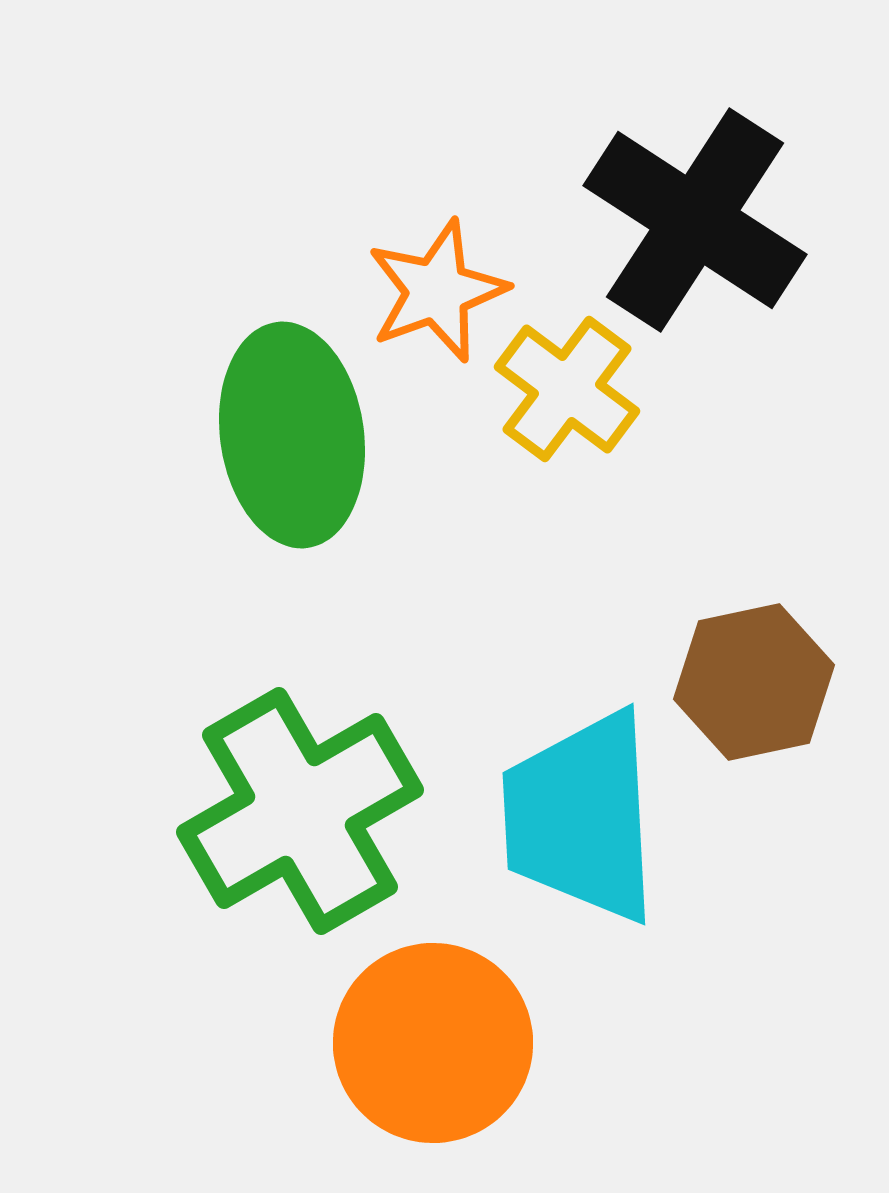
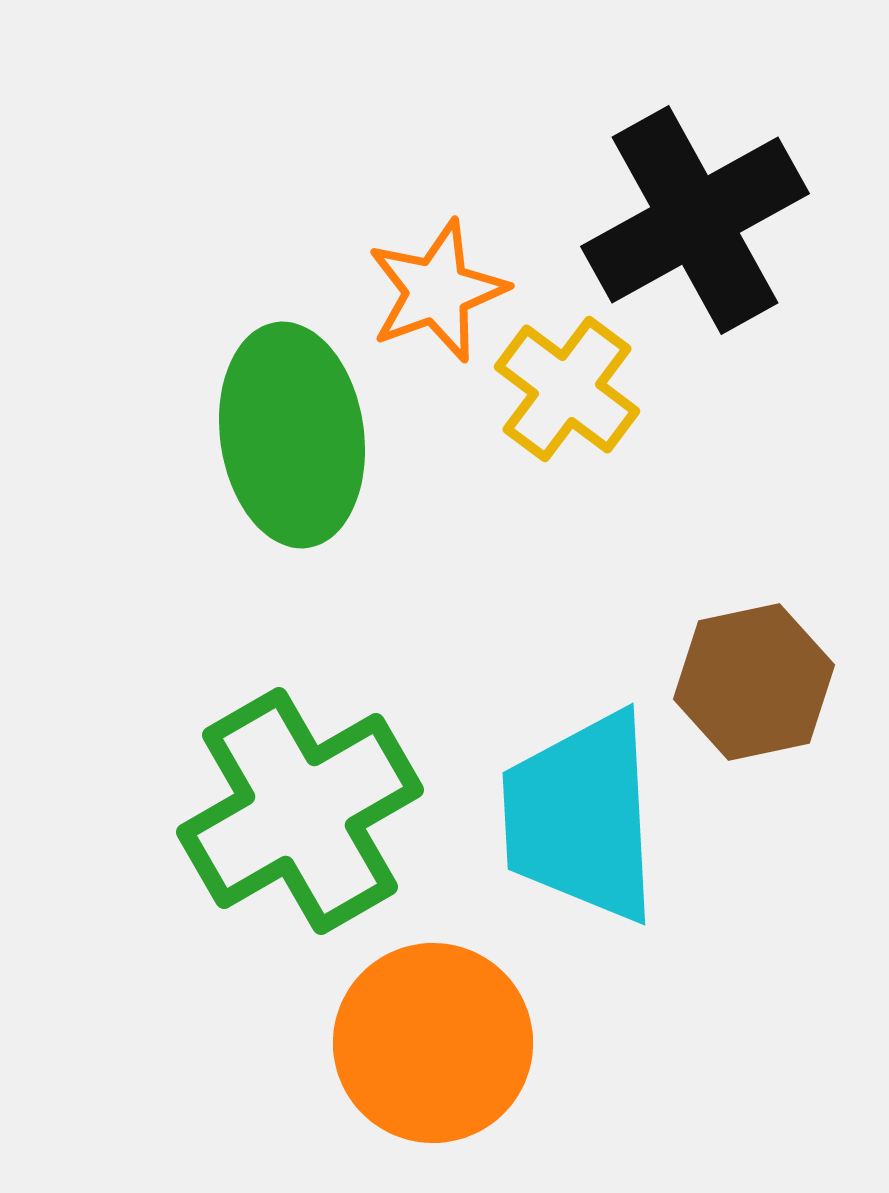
black cross: rotated 28 degrees clockwise
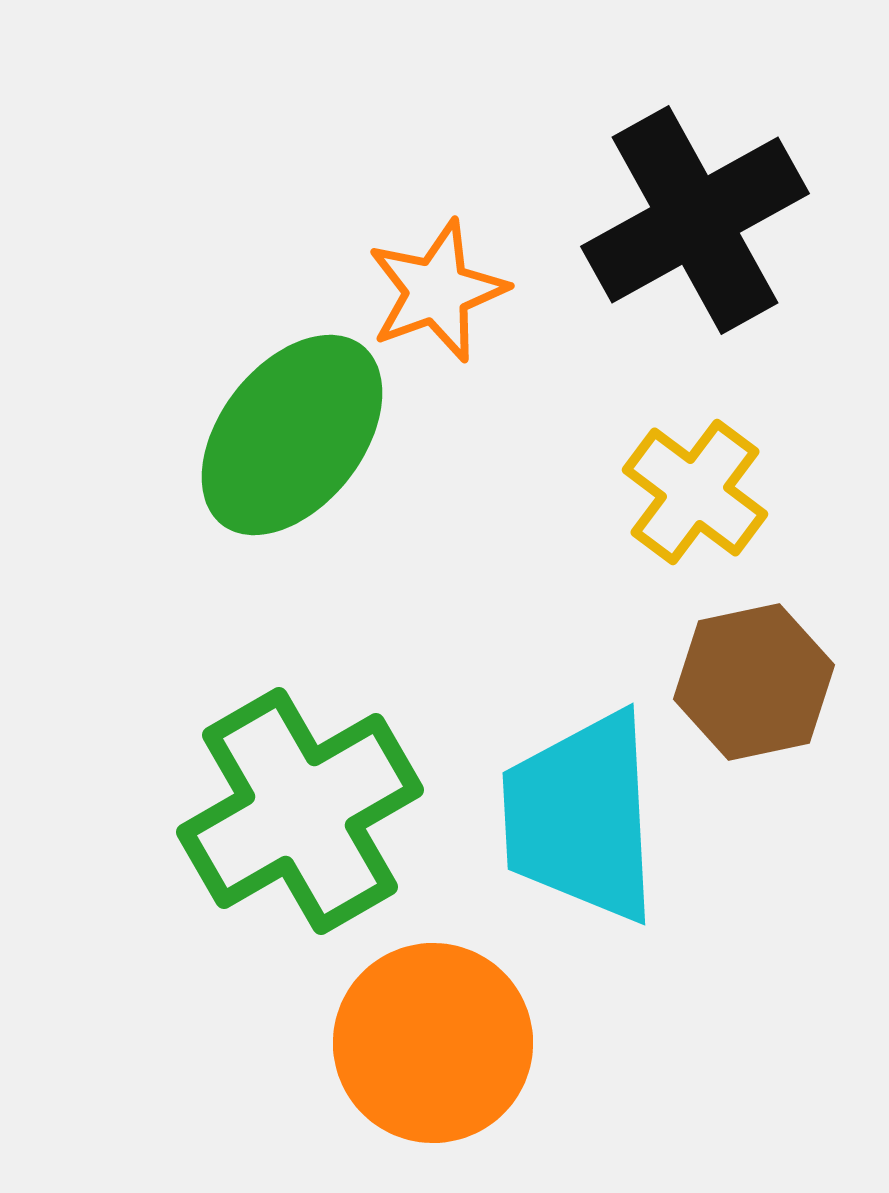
yellow cross: moved 128 px right, 103 px down
green ellipse: rotated 46 degrees clockwise
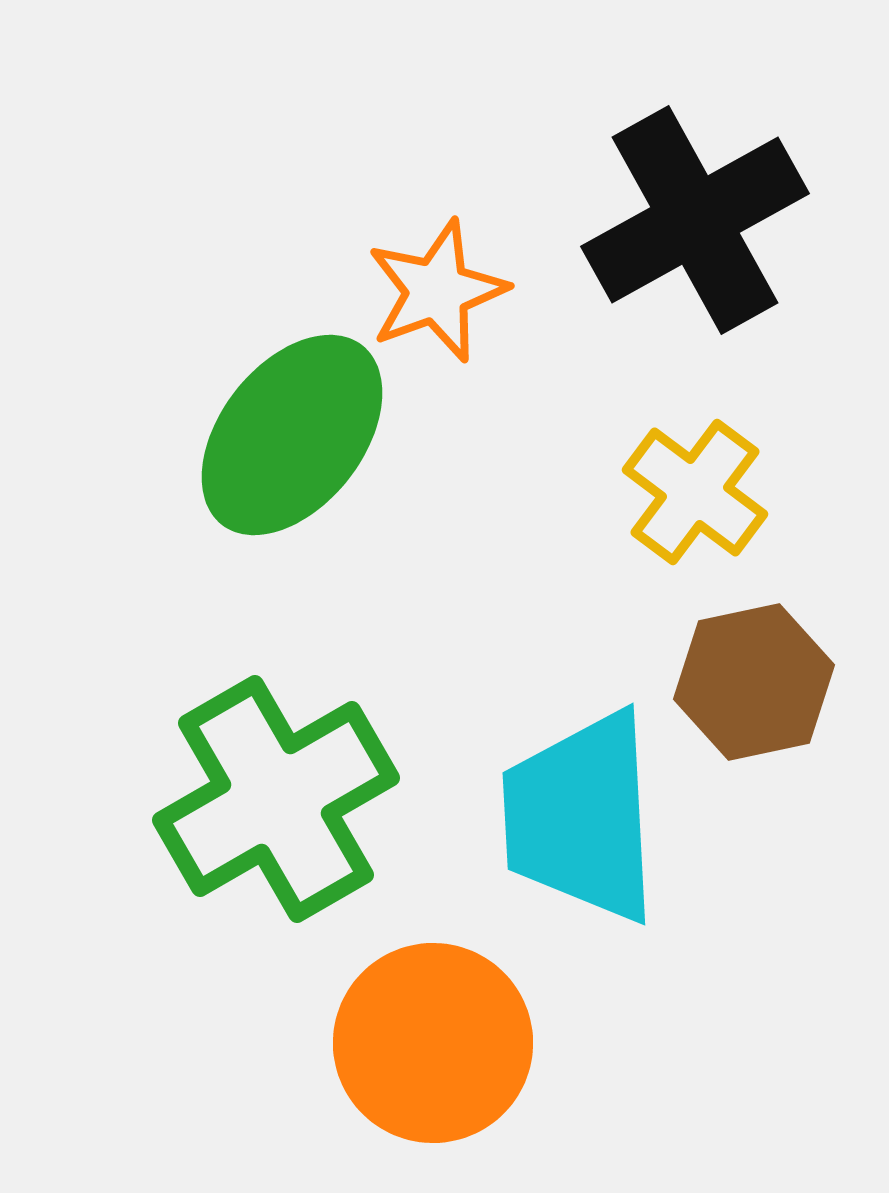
green cross: moved 24 px left, 12 px up
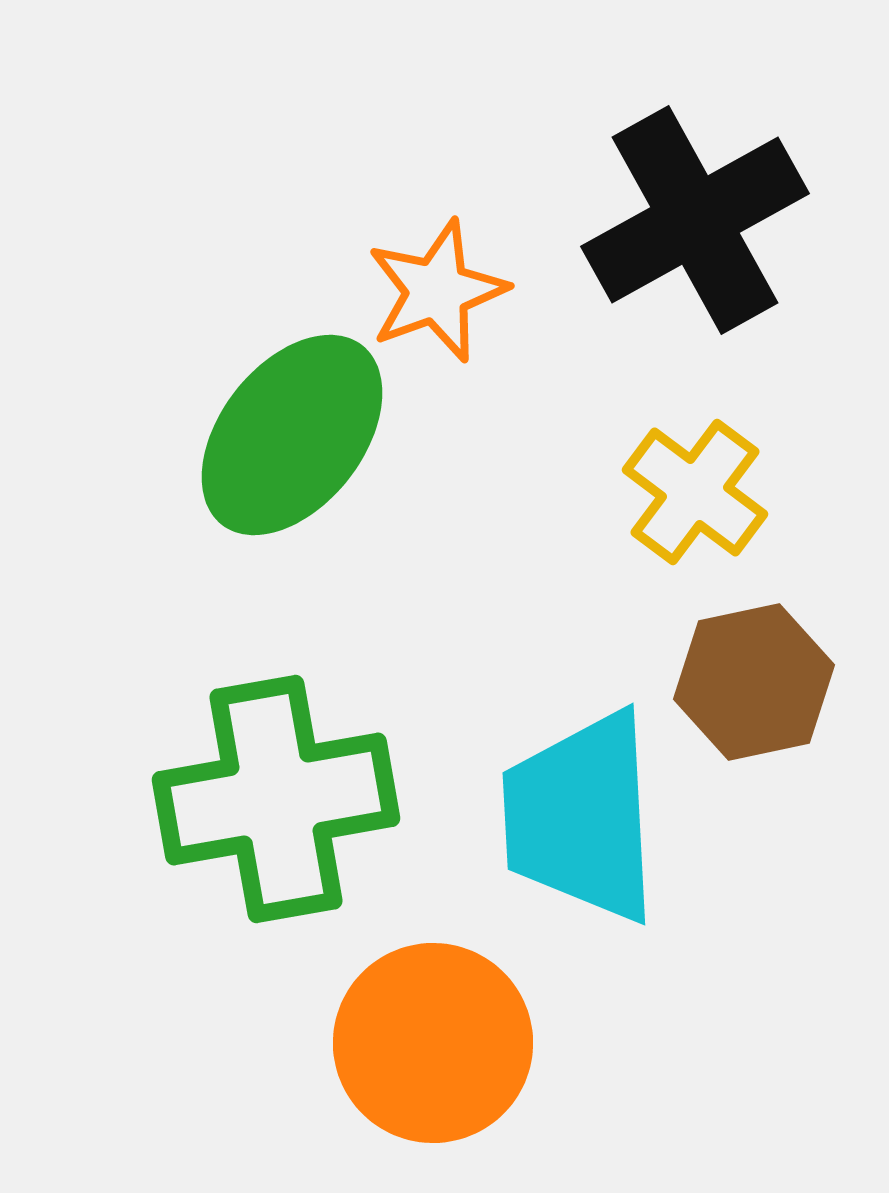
green cross: rotated 20 degrees clockwise
